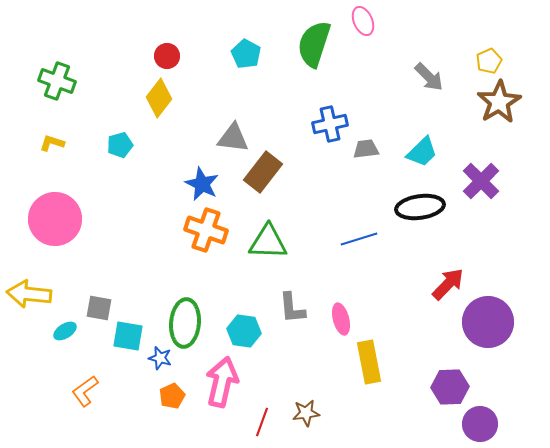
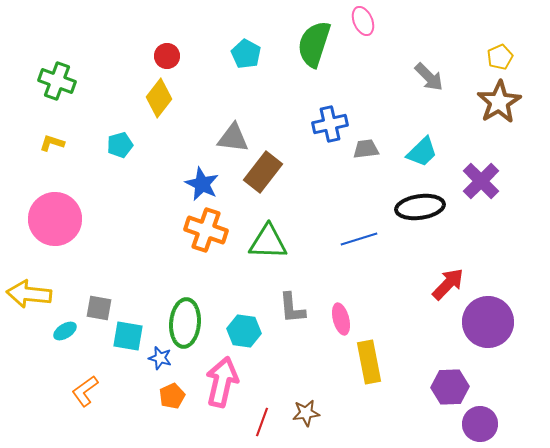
yellow pentagon at (489, 61): moved 11 px right, 4 px up
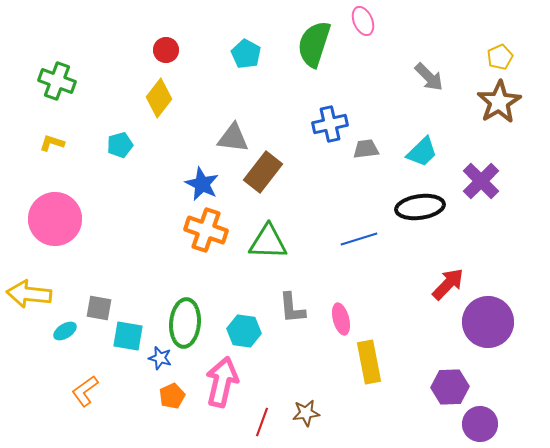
red circle at (167, 56): moved 1 px left, 6 px up
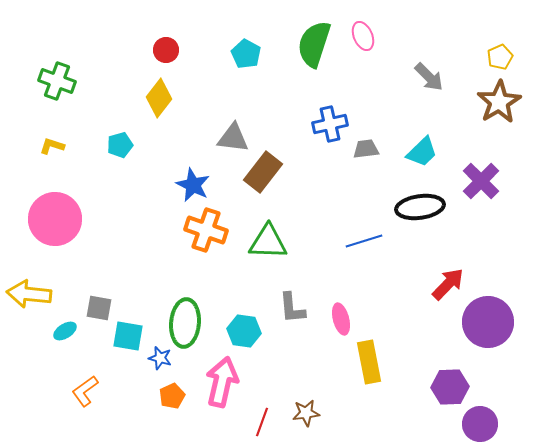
pink ellipse at (363, 21): moved 15 px down
yellow L-shape at (52, 143): moved 3 px down
blue star at (202, 184): moved 9 px left, 1 px down
blue line at (359, 239): moved 5 px right, 2 px down
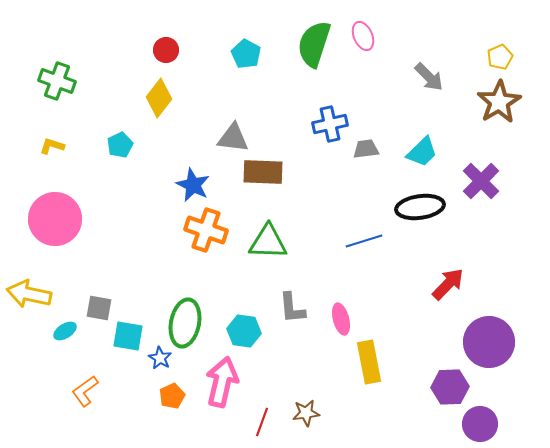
cyan pentagon at (120, 145): rotated 10 degrees counterclockwise
brown rectangle at (263, 172): rotated 54 degrees clockwise
yellow arrow at (29, 294): rotated 6 degrees clockwise
purple circle at (488, 322): moved 1 px right, 20 px down
green ellipse at (185, 323): rotated 6 degrees clockwise
blue star at (160, 358): rotated 15 degrees clockwise
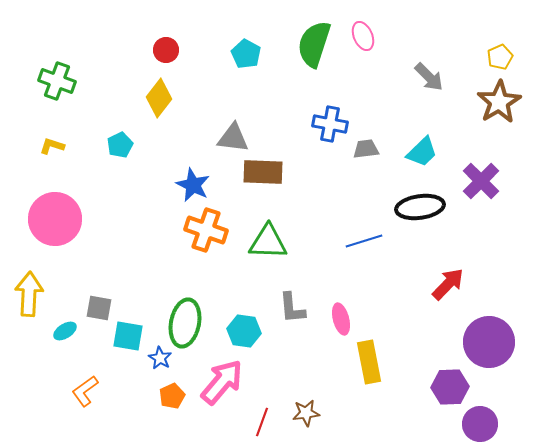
blue cross at (330, 124): rotated 24 degrees clockwise
yellow arrow at (29, 294): rotated 81 degrees clockwise
pink arrow at (222, 382): rotated 27 degrees clockwise
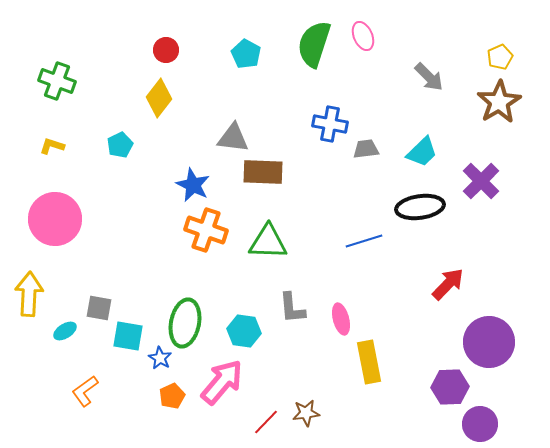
red line at (262, 422): moved 4 px right; rotated 24 degrees clockwise
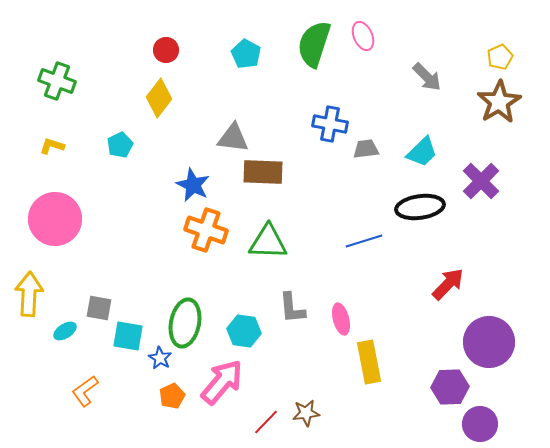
gray arrow at (429, 77): moved 2 px left
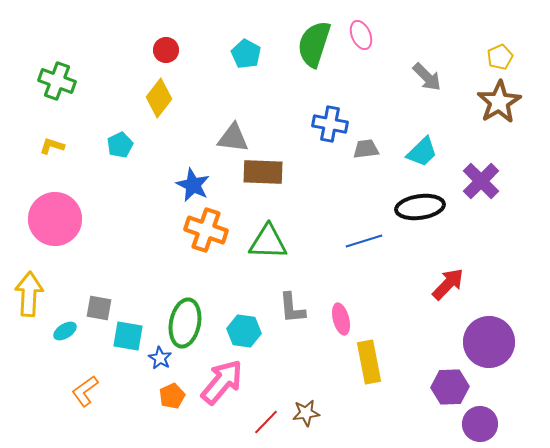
pink ellipse at (363, 36): moved 2 px left, 1 px up
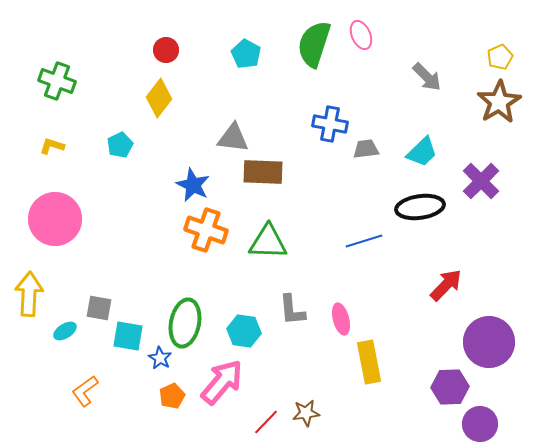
red arrow at (448, 284): moved 2 px left, 1 px down
gray L-shape at (292, 308): moved 2 px down
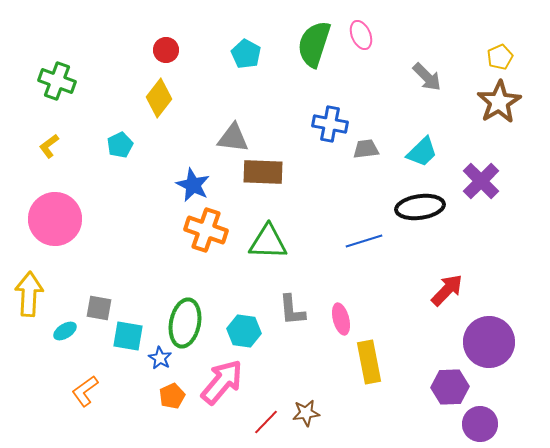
yellow L-shape at (52, 146): moved 3 px left; rotated 55 degrees counterclockwise
red arrow at (446, 285): moved 1 px right, 5 px down
